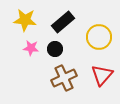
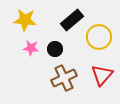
black rectangle: moved 9 px right, 2 px up
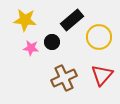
black circle: moved 3 px left, 7 px up
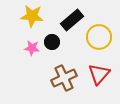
yellow star: moved 7 px right, 4 px up
pink star: moved 1 px right
red triangle: moved 3 px left, 1 px up
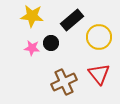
black circle: moved 1 px left, 1 px down
red triangle: rotated 20 degrees counterclockwise
brown cross: moved 4 px down
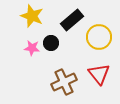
yellow star: rotated 15 degrees clockwise
